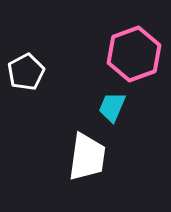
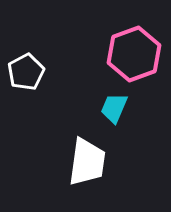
cyan trapezoid: moved 2 px right, 1 px down
white trapezoid: moved 5 px down
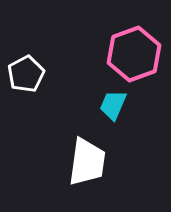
white pentagon: moved 2 px down
cyan trapezoid: moved 1 px left, 3 px up
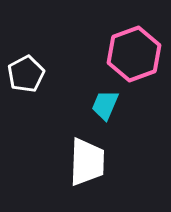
cyan trapezoid: moved 8 px left
white trapezoid: rotated 6 degrees counterclockwise
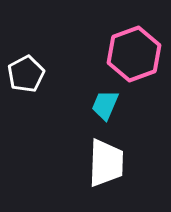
white trapezoid: moved 19 px right, 1 px down
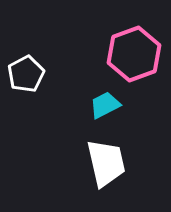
cyan trapezoid: rotated 40 degrees clockwise
white trapezoid: rotated 15 degrees counterclockwise
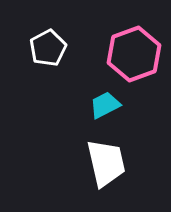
white pentagon: moved 22 px right, 26 px up
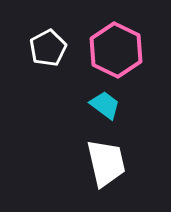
pink hexagon: moved 18 px left, 4 px up; rotated 14 degrees counterclockwise
cyan trapezoid: rotated 64 degrees clockwise
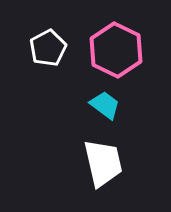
white trapezoid: moved 3 px left
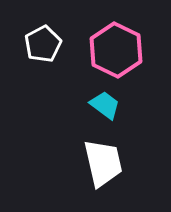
white pentagon: moved 5 px left, 4 px up
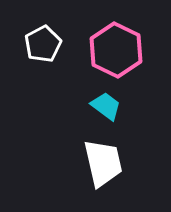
cyan trapezoid: moved 1 px right, 1 px down
